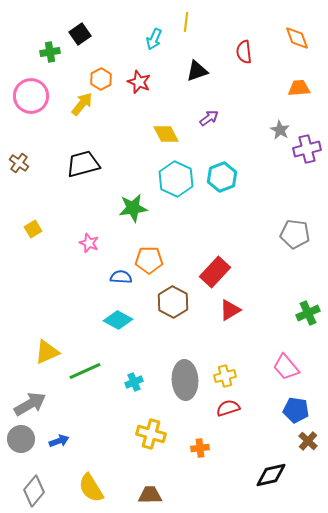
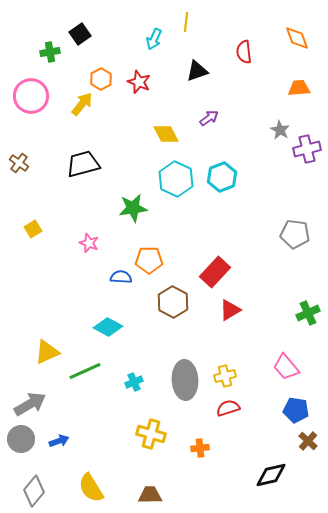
cyan diamond at (118, 320): moved 10 px left, 7 px down
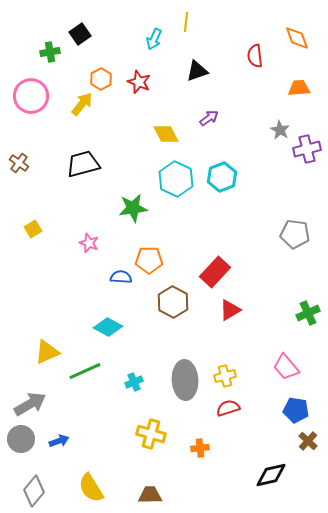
red semicircle at (244, 52): moved 11 px right, 4 px down
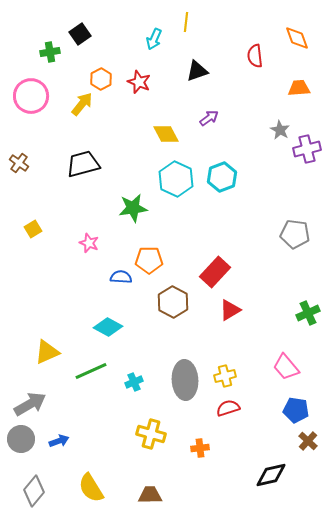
green line at (85, 371): moved 6 px right
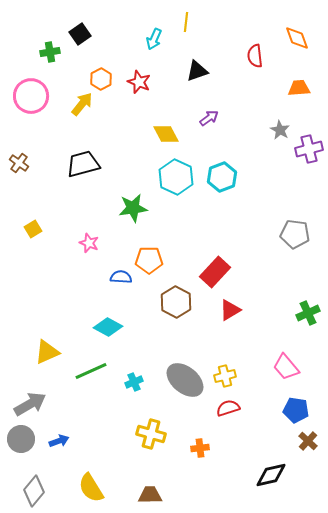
purple cross at (307, 149): moved 2 px right
cyan hexagon at (176, 179): moved 2 px up
brown hexagon at (173, 302): moved 3 px right
gray ellipse at (185, 380): rotated 48 degrees counterclockwise
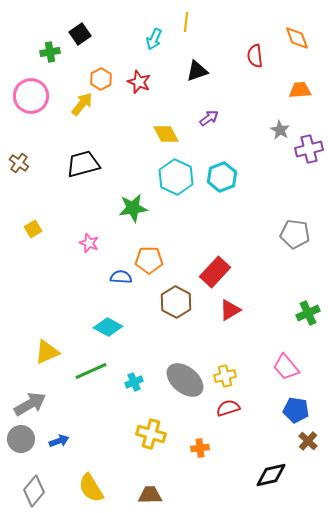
orange trapezoid at (299, 88): moved 1 px right, 2 px down
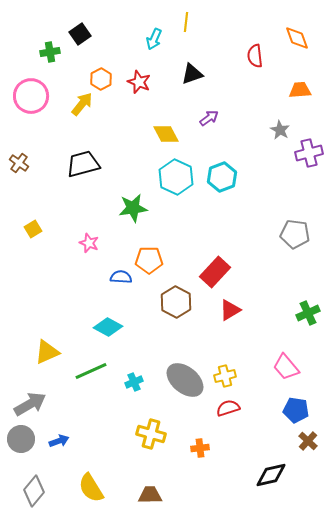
black triangle at (197, 71): moved 5 px left, 3 px down
purple cross at (309, 149): moved 4 px down
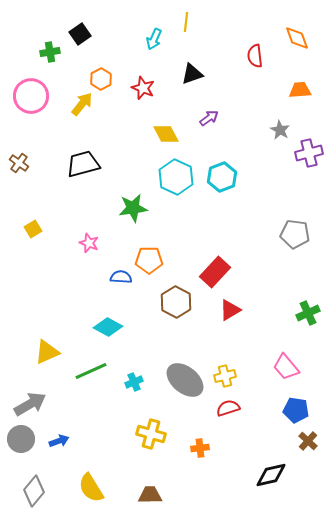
red star at (139, 82): moved 4 px right, 6 px down
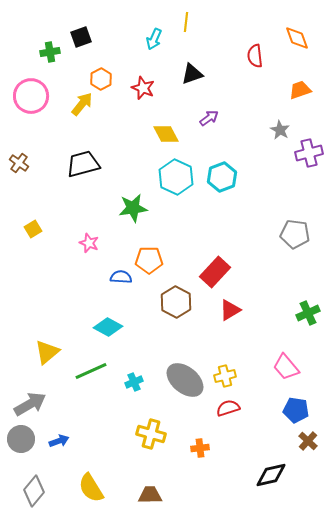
black square at (80, 34): moved 1 px right, 3 px down; rotated 15 degrees clockwise
orange trapezoid at (300, 90): rotated 15 degrees counterclockwise
yellow triangle at (47, 352): rotated 16 degrees counterclockwise
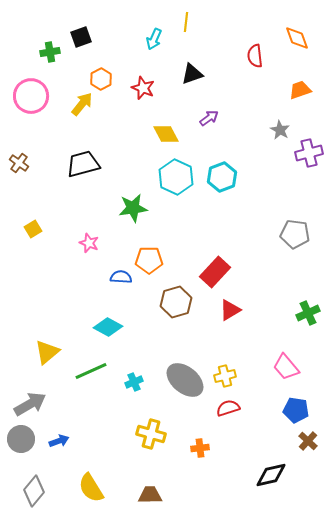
brown hexagon at (176, 302): rotated 16 degrees clockwise
